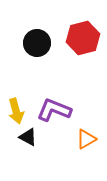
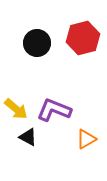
yellow arrow: moved 2 px up; rotated 35 degrees counterclockwise
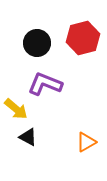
purple L-shape: moved 9 px left, 26 px up
orange triangle: moved 3 px down
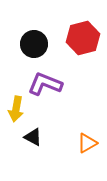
black circle: moved 3 px left, 1 px down
yellow arrow: rotated 60 degrees clockwise
black triangle: moved 5 px right
orange triangle: moved 1 px right, 1 px down
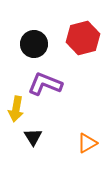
black triangle: rotated 30 degrees clockwise
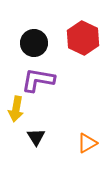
red hexagon: rotated 20 degrees counterclockwise
black circle: moved 1 px up
purple L-shape: moved 7 px left, 4 px up; rotated 12 degrees counterclockwise
black triangle: moved 3 px right
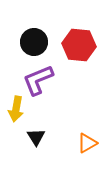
red hexagon: moved 4 px left, 7 px down; rotated 20 degrees counterclockwise
black circle: moved 1 px up
purple L-shape: rotated 32 degrees counterclockwise
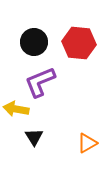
red hexagon: moved 2 px up
purple L-shape: moved 2 px right, 2 px down
yellow arrow: rotated 90 degrees clockwise
black triangle: moved 2 px left
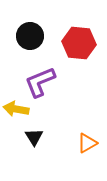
black circle: moved 4 px left, 6 px up
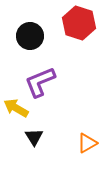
red hexagon: moved 20 px up; rotated 12 degrees clockwise
yellow arrow: moved 1 px up; rotated 20 degrees clockwise
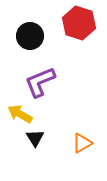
yellow arrow: moved 4 px right, 6 px down
black triangle: moved 1 px right, 1 px down
orange triangle: moved 5 px left
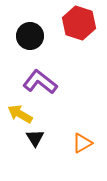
purple L-shape: rotated 60 degrees clockwise
